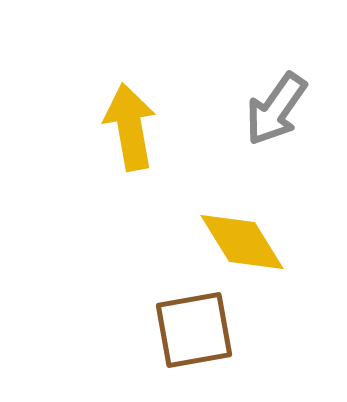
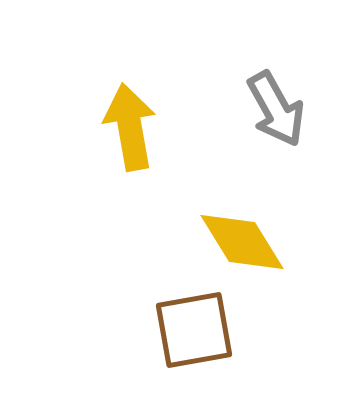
gray arrow: rotated 64 degrees counterclockwise
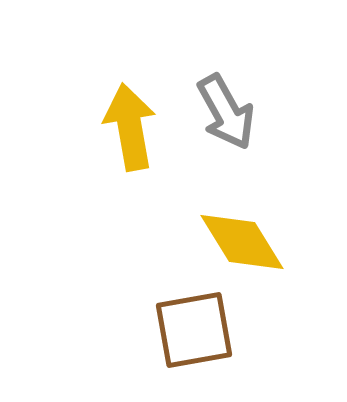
gray arrow: moved 50 px left, 3 px down
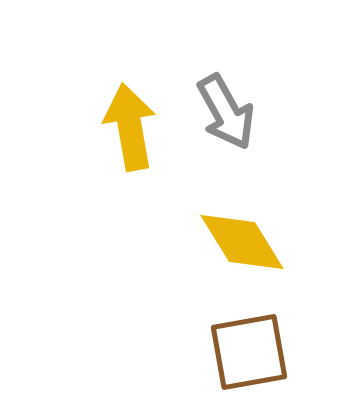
brown square: moved 55 px right, 22 px down
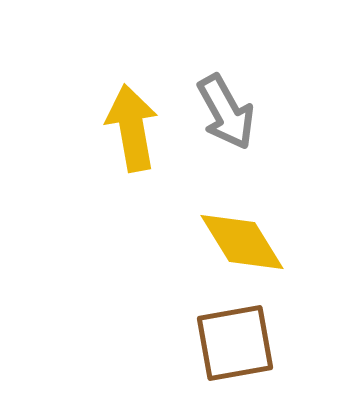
yellow arrow: moved 2 px right, 1 px down
brown square: moved 14 px left, 9 px up
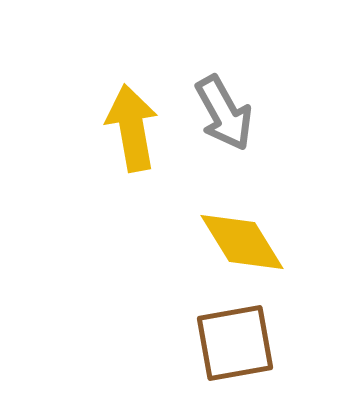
gray arrow: moved 2 px left, 1 px down
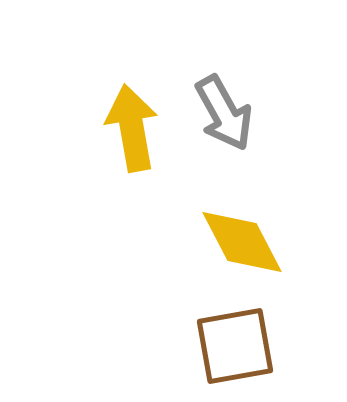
yellow diamond: rotated 4 degrees clockwise
brown square: moved 3 px down
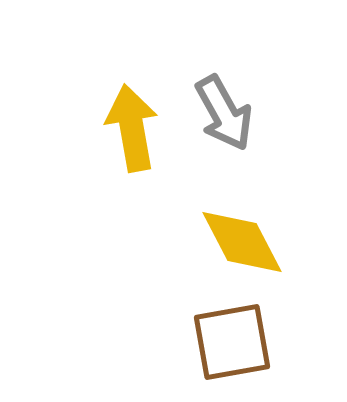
brown square: moved 3 px left, 4 px up
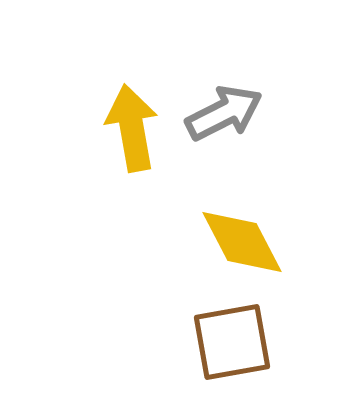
gray arrow: rotated 88 degrees counterclockwise
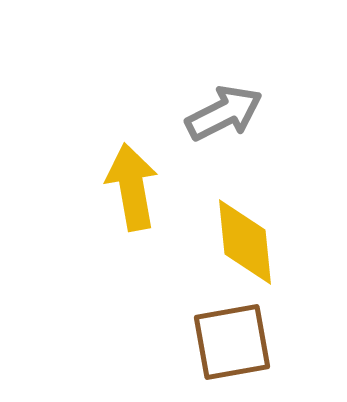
yellow arrow: moved 59 px down
yellow diamond: moved 3 px right; rotated 22 degrees clockwise
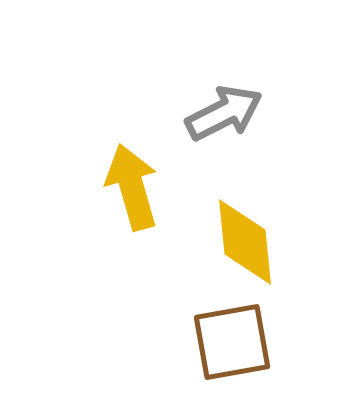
yellow arrow: rotated 6 degrees counterclockwise
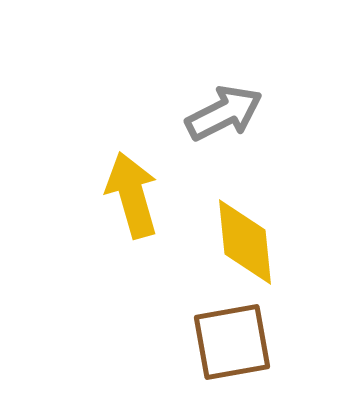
yellow arrow: moved 8 px down
